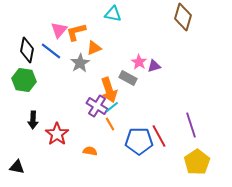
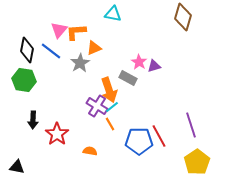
orange L-shape: rotated 10 degrees clockwise
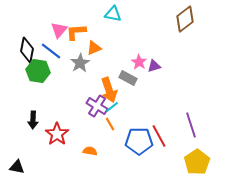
brown diamond: moved 2 px right, 2 px down; rotated 36 degrees clockwise
green hexagon: moved 14 px right, 9 px up
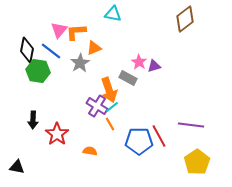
purple line: rotated 65 degrees counterclockwise
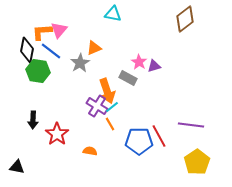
orange L-shape: moved 34 px left
orange arrow: moved 2 px left, 1 px down
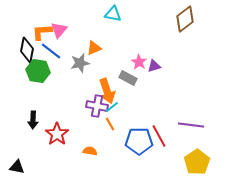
gray star: rotated 18 degrees clockwise
purple cross: rotated 20 degrees counterclockwise
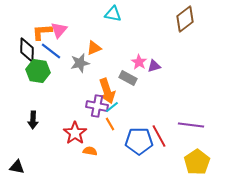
black diamond: rotated 10 degrees counterclockwise
red star: moved 18 px right, 1 px up
